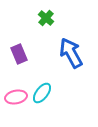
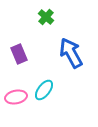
green cross: moved 1 px up
cyan ellipse: moved 2 px right, 3 px up
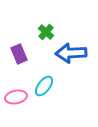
green cross: moved 15 px down
blue arrow: rotated 64 degrees counterclockwise
cyan ellipse: moved 4 px up
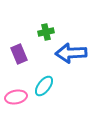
green cross: rotated 35 degrees clockwise
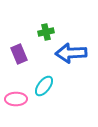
pink ellipse: moved 2 px down; rotated 10 degrees clockwise
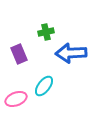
pink ellipse: rotated 20 degrees counterclockwise
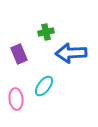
pink ellipse: rotated 75 degrees counterclockwise
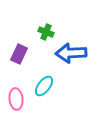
green cross: rotated 35 degrees clockwise
purple rectangle: rotated 48 degrees clockwise
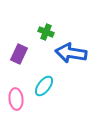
blue arrow: rotated 12 degrees clockwise
